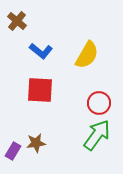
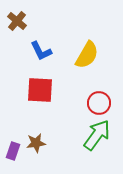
blue L-shape: rotated 25 degrees clockwise
purple rectangle: rotated 12 degrees counterclockwise
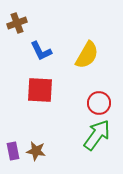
brown cross: moved 2 px down; rotated 30 degrees clockwise
brown star: moved 8 px down; rotated 18 degrees clockwise
purple rectangle: rotated 30 degrees counterclockwise
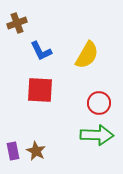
green arrow: rotated 56 degrees clockwise
brown star: rotated 18 degrees clockwise
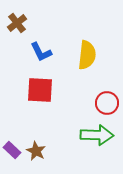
brown cross: rotated 18 degrees counterclockwise
blue L-shape: moved 1 px down
yellow semicircle: rotated 24 degrees counterclockwise
red circle: moved 8 px right
purple rectangle: moved 1 px left, 1 px up; rotated 36 degrees counterclockwise
